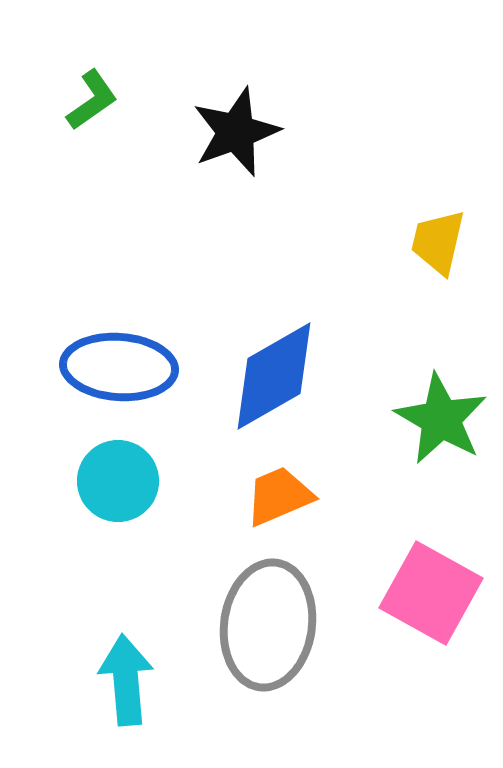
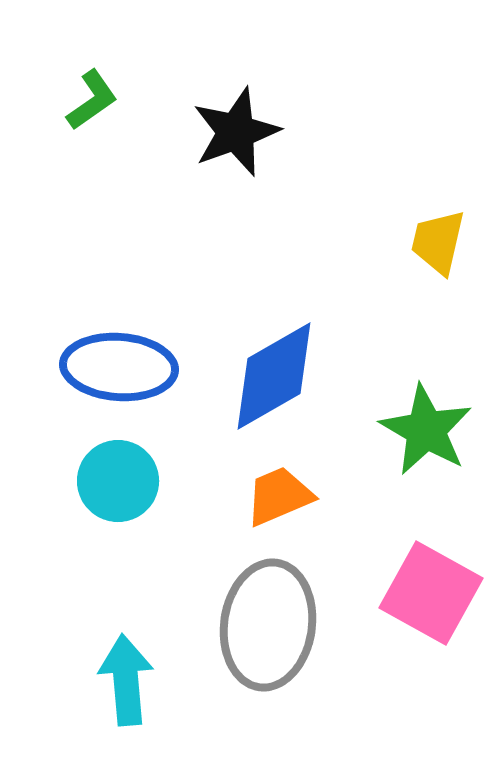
green star: moved 15 px left, 11 px down
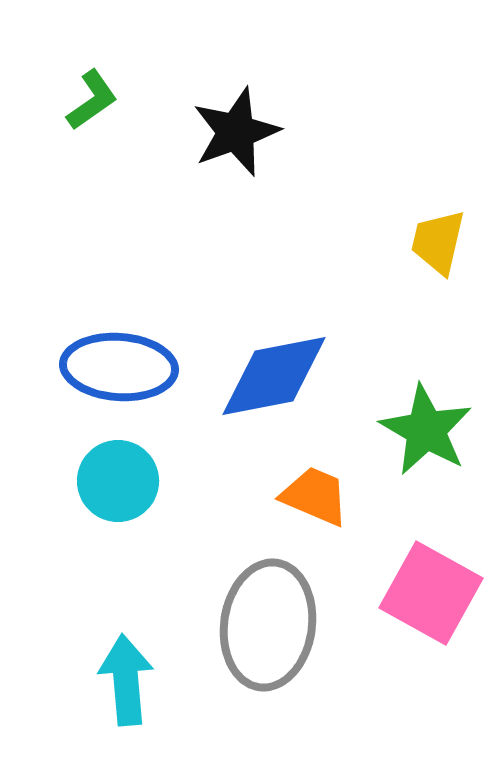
blue diamond: rotated 19 degrees clockwise
orange trapezoid: moved 36 px right; rotated 46 degrees clockwise
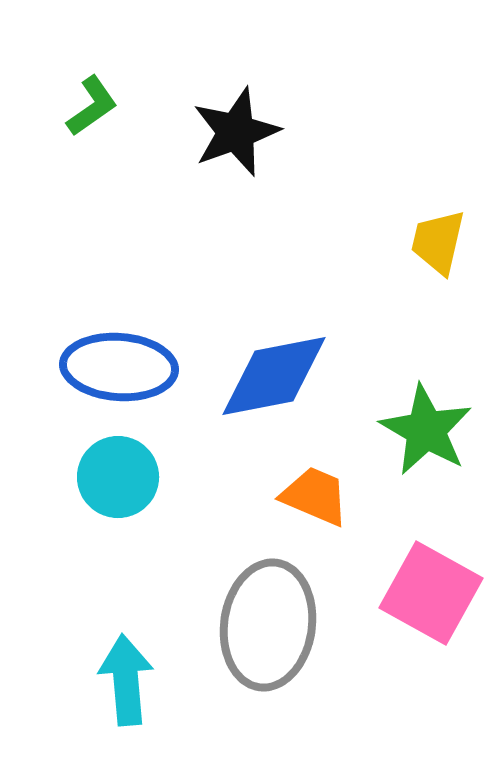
green L-shape: moved 6 px down
cyan circle: moved 4 px up
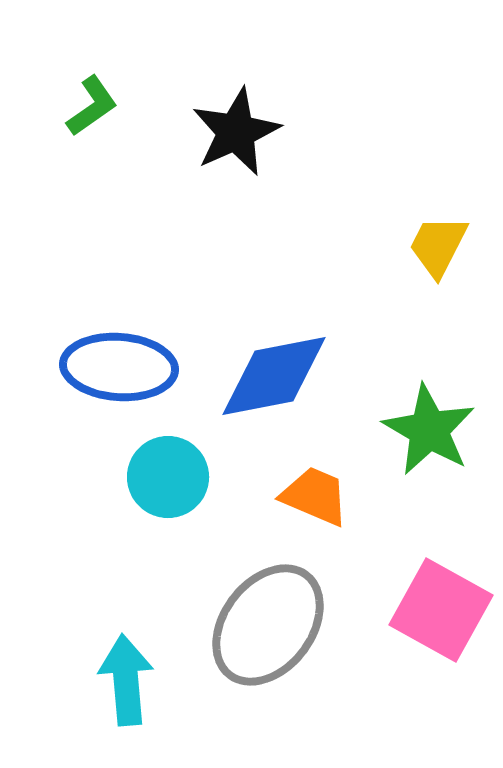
black star: rotated 4 degrees counterclockwise
yellow trapezoid: moved 4 px down; rotated 14 degrees clockwise
green star: moved 3 px right
cyan circle: moved 50 px right
pink square: moved 10 px right, 17 px down
gray ellipse: rotated 29 degrees clockwise
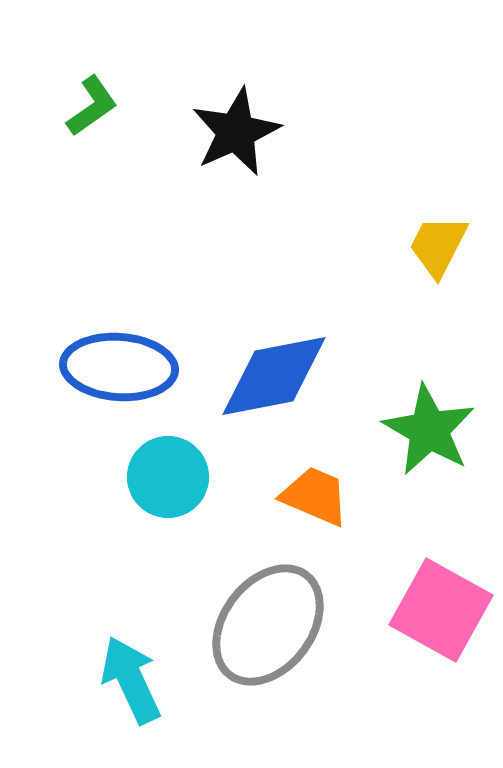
cyan arrow: moved 5 px right; rotated 20 degrees counterclockwise
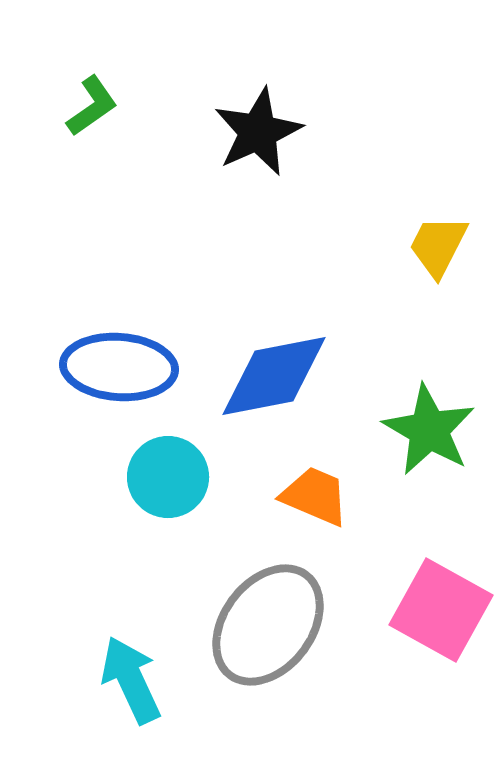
black star: moved 22 px right
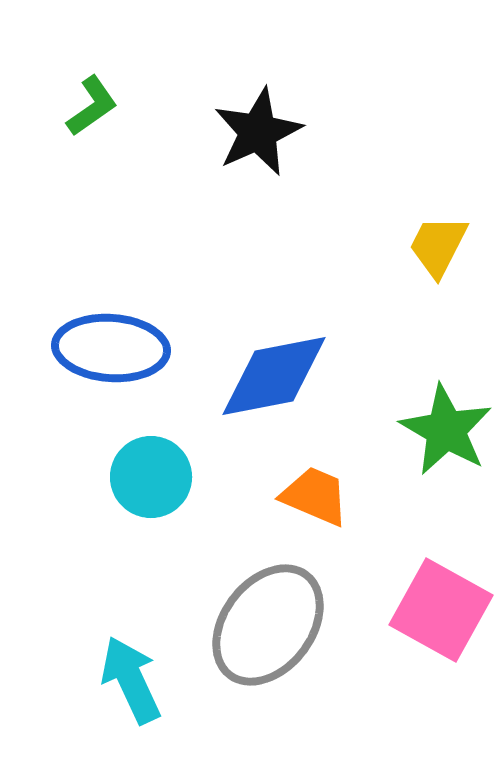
blue ellipse: moved 8 px left, 19 px up
green star: moved 17 px right
cyan circle: moved 17 px left
